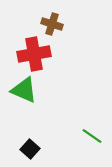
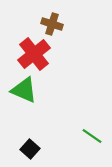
red cross: rotated 28 degrees counterclockwise
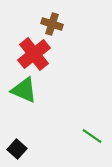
black square: moved 13 px left
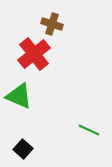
green triangle: moved 5 px left, 6 px down
green line: moved 3 px left, 6 px up; rotated 10 degrees counterclockwise
black square: moved 6 px right
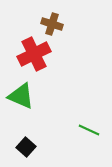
red cross: rotated 12 degrees clockwise
green triangle: moved 2 px right
black square: moved 3 px right, 2 px up
